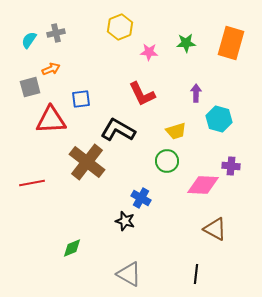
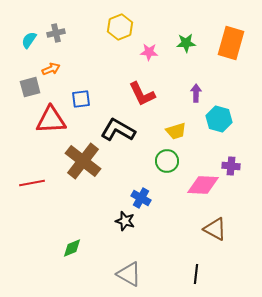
brown cross: moved 4 px left, 1 px up
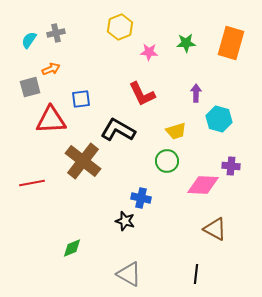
blue cross: rotated 18 degrees counterclockwise
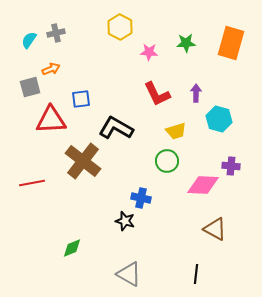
yellow hexagon: rotated 10 degrees counterclockwise
red L-shape: moved 15 px right
black L-shape: moved 2 px left, 2 px up
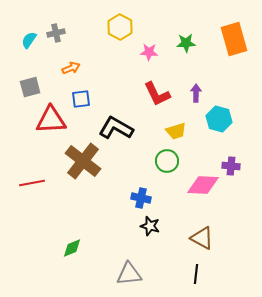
orange rectangle: moved 3 px right, 4 px up; rotated 32 degrees counterclockwise
orange arrow: moved 20 px right, 1 px up
black star: moved 25 px right, 5 px down
brown triangle: moved 13 px left, 9 px down
gray triangle: rotated 36 degrees counterclockwise
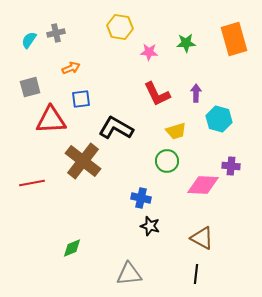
yellow hexagon: rotated 20 degrees counterclockwise
